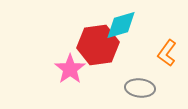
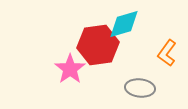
cyan diamond: moved 3 px right, 1 px up
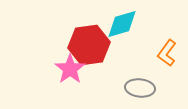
cyan diamond: moved 2 px left
red hexagon: moved 9 px left
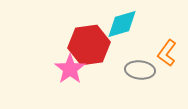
gray ellipse: moved 18 px up
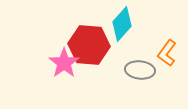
cyan diamond: rotated 32 degrees counterclockwise
red hexagon: rotated 12 degrees clockwise
pink star: moved 6 px left, 6 px up
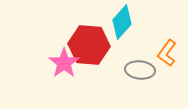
cyan diamond: moved 2 px up
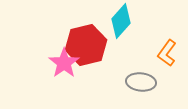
cyan diamond: moved 1 px left, 1 px up
red hexagon: moved 3 px left; rotated 18 degrees counterclockwise
gray ellipse: moved 1 px right, 12 px down
